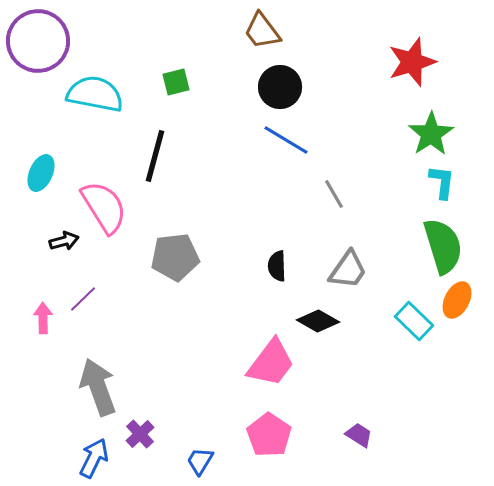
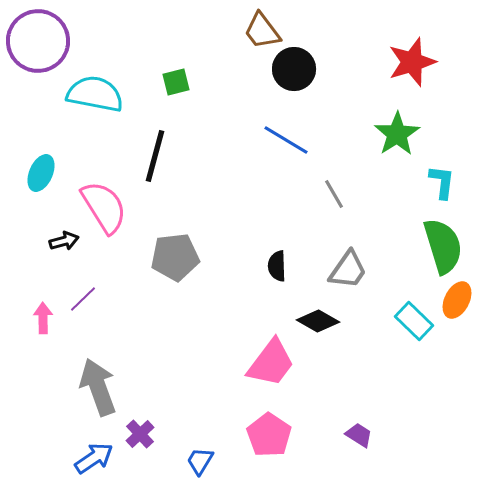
black circle: moved 14 px right, 18 px up
green star: moved 34 px left
blue arrow: rotated 30 degrees clockwise
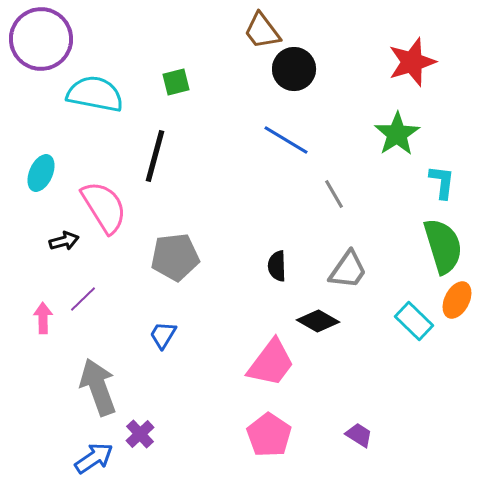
purple circle: moved 3 px right, 2 px up
blue trapezoid: moved 37 px left, 126 px up
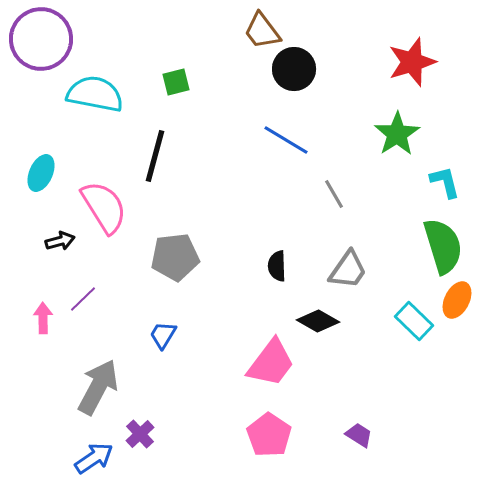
cyan L-shape: moved 3 px right; rotated 21 degrees counterclockwise
black arrow: moved 4 px left
gray arrow: rotated 48 degrees clockwise
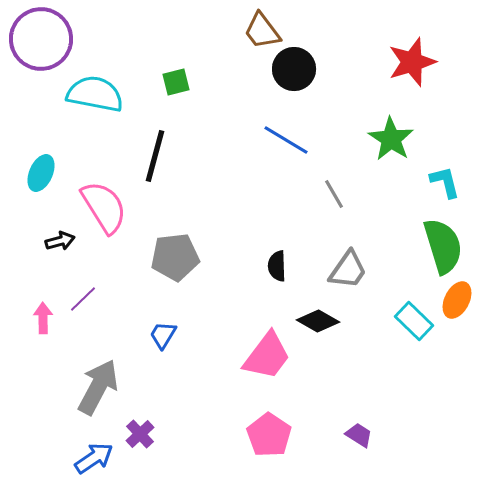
green star: moved 6 px left, 5 px down; rotated 6 degrees counterclockwise
pink trapezoid: moved 4 px left, 7 px up
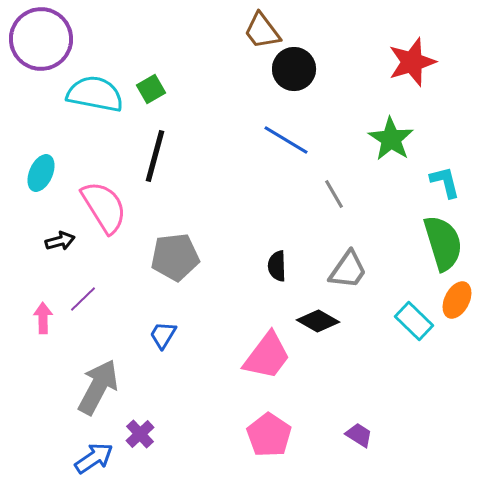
green square: moved 25 px left, 7 px down; rotated 16 degrees counterclockwise
green semicircle: moved 3 px up
